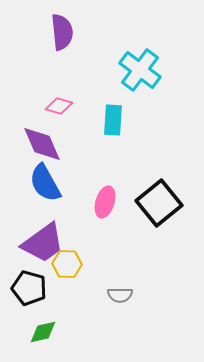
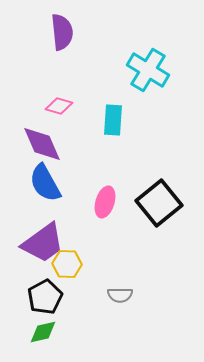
cyan cross: moved 8 px right; rotated 6 degrees counterclockwise
black pentagon: moved 16 px right, 9 px down; rotated 28 degrees clockwise
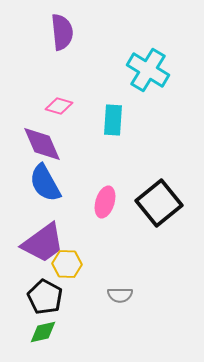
black pentagon: rotated 16 degrees counterclockwise
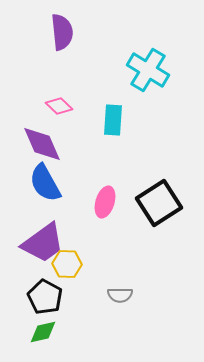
pink diamond: rotated 28 degrees clockwise
black square: rotated 6 degrees clockwise
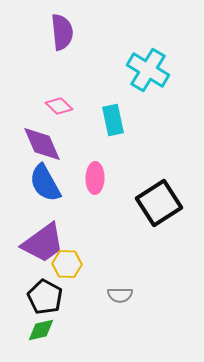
cyan rectangle: rotated 16 degrees counterclockwise
pink ellipse: moved 10 px left, 24 px up; rotated 16 degrees counterclockwise
green diamond: moved 2 px left, 2 px up
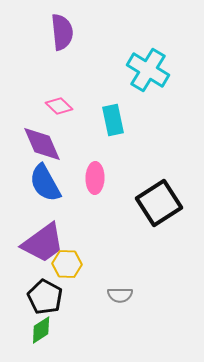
green diamond: rotated 20 degrees counterclockwise
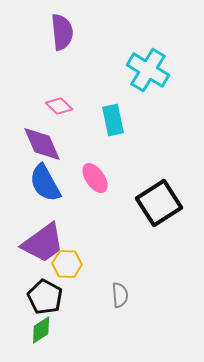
pink ellipse: rotated 36 degrees counterclockwise
gray semicircle: rotated 95 degrees counterclockwise
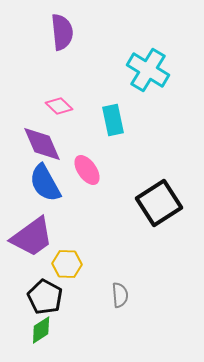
pink ellipse: moved 8 px left, 8 px up
purple trapezoid: moved 11 px left, 6 px up
